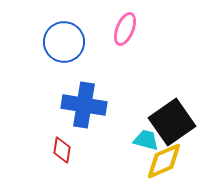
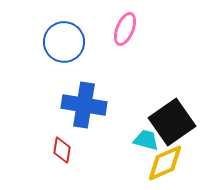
yellow diamond: moved 1 px right, 2 px down
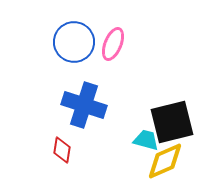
pink ellipse: moved 12 px left, 15 px down
blue circle: moved 10 px right
blue cross: rotated 9 degrees clockwise
black square: rotated 21 degrees clockwise
yellow diamond: moved 2 px up
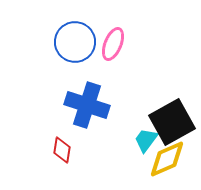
blue circle: moved 1 px right
blue cross: moved 3 px right
black square: rotated 15 degrees counterclockwise
cyan trapezoid: rotated 68 degrees counterclockwise
yellow diamond: moved 2 px right, 2 px up
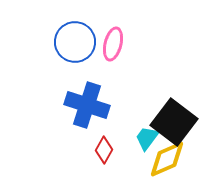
pink ellipse: rotated 8 degrees counterclockwise
black square: moved 2 px right; rotated 24 degrees counterclockwise
cyan trapezoid: moved 1 px right, 2 px up
red diamond: moved 42 px right; rotated 20 degrees clockwise
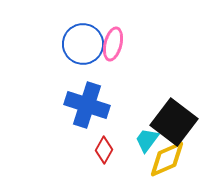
blue circle: moved 8 px right, 2 px down
cyan trapezoid: moved 2 px down
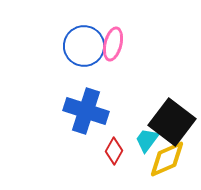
blue circle: moved 1 px right, 2 px down
blue cross: moved 1 px left, 6 px down
black square: moved 2 px left
red diamond: moved 10 px right, 1 px down
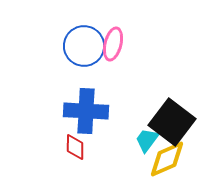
blue cross: rotated 15 degrees counterclockwise
red diamond: moved 39 px left, 4 px up; rotated 28 degrees counterclockwise
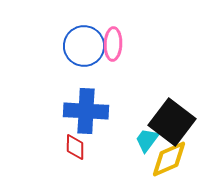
pink ellipse: rotated 12 degrees counterclockwise
yellow diamond: moved 2 px right
